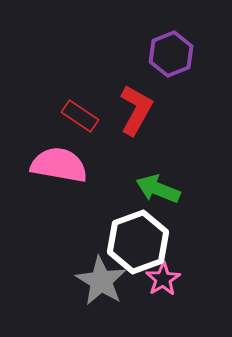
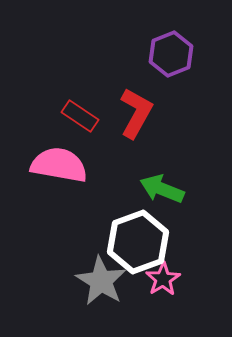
red L-shape: moved 3 px down
green arrow: moved 4 px right
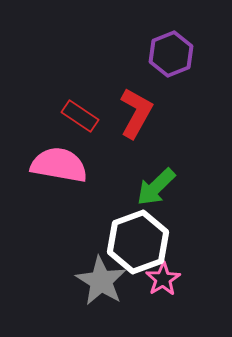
green arrow: moved 6 px left, 2 px up; rotated 66 degrees counterclockwise
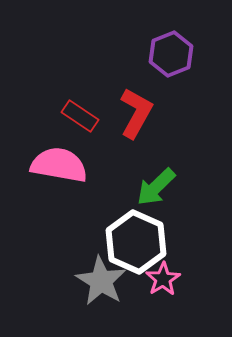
white hexagon: moved 2 px left; rotated 16 degrees counterclockwise
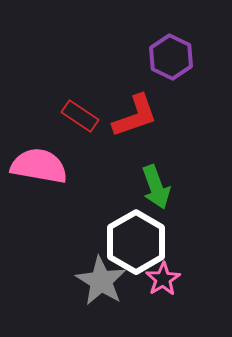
purple hexagon: moved 3 px down; rotated 12 degrees counterclockwise
red L-shape: moved 1 px left, 3 px down; rotated 42 degrees clockwise
pink semicircle: moved 20 px left, 1 px down
green arrow: rotated 66 degrees counterclockwise
white hexagon: rotated 6 degrees clockwise
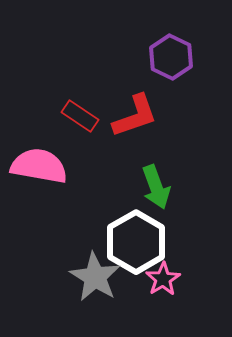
gray star: moved 6 px left, 4 px up
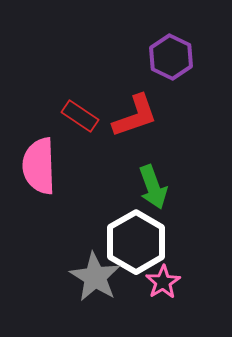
pink semicircle: rotated 102 degrees counterclockwise
green arrow: moved 3 px left
pink star: moved 3 px down
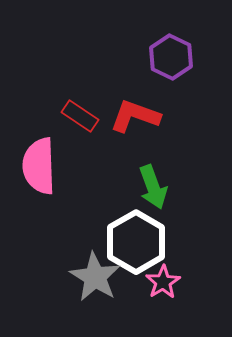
red L-shape: rotated 141 degrees counterclockwise
